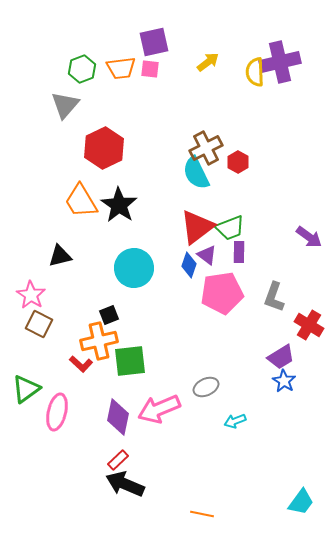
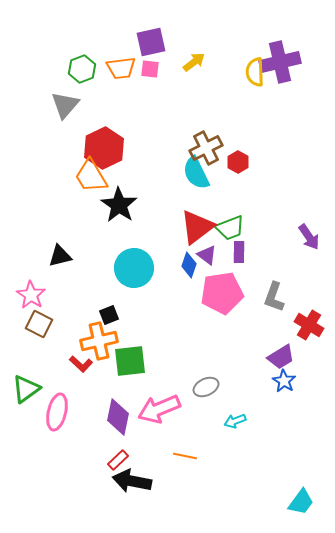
purple square at (154, 42): moved 3 px left
yellow arrow at (208, 62): moved 14 px left
orange trapezoid at (81, 201): moved 10 px right, 25 px up
purple arrow at (309, 237): rotated 20 degrees clockwise
black arrow at (125, 484): moved 7 px right, 3 px up; rotated 12 degrees counterclockwise
orange line at (202, 514): moved 17 px left, 58 px up
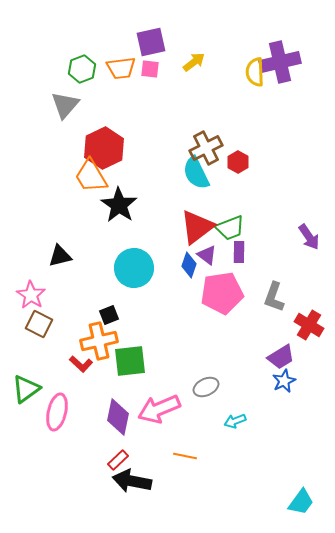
blue star at (284, 381): rotated 15 degrees clockwise
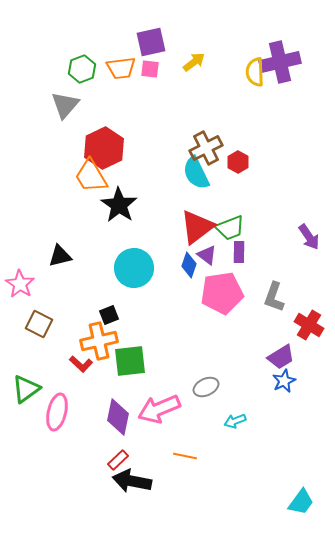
pink star at (31, 295): moved 11 px left, 11 px up
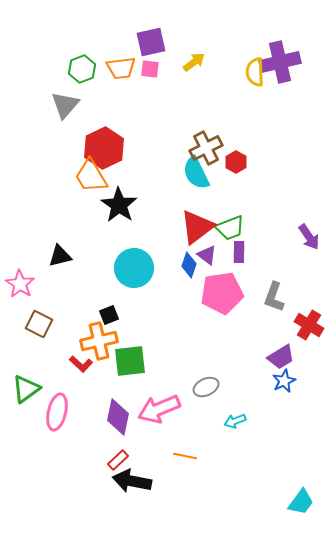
red hexagon at (238, 162): moved 2 px left
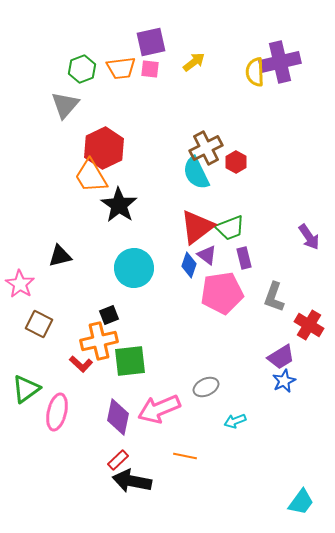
purple rectangle at (239, 252): moved 5 px right, 6 px down; rotated 15 degrees counterclockwise
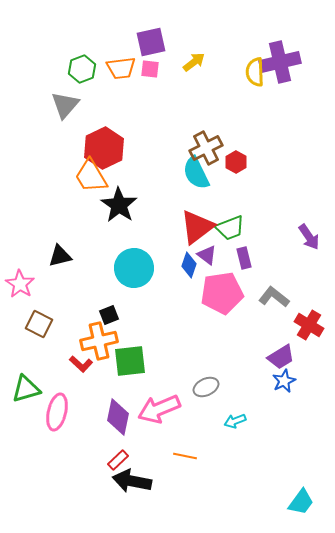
gray L-shape at (274, 297): rotated 108 degrees clockwise
green triangle at (26, 389): rotated 20 degrees clockwise
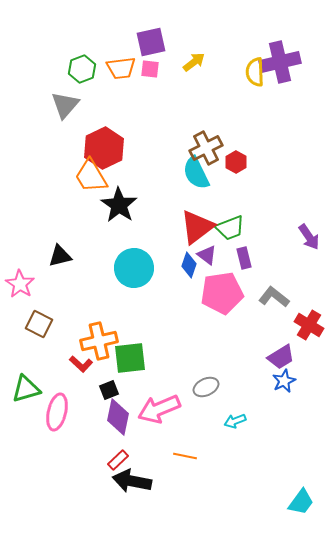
black square at (109, 315): moved 75 px down
green square at (130, 361): moved 3 px up
